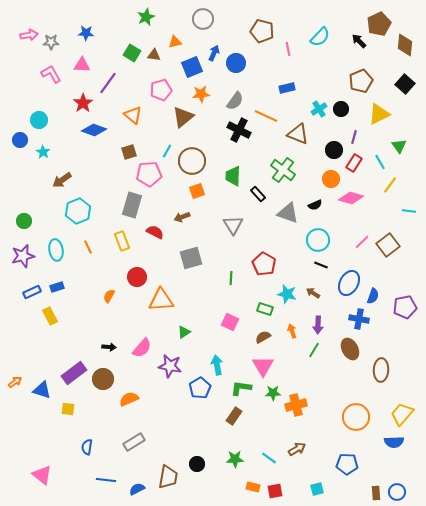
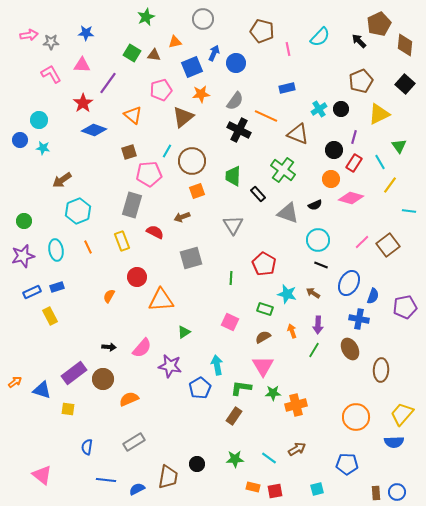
cyan star at (43, 152): moved 4 px up; rotated 24 degrees counterclockwise
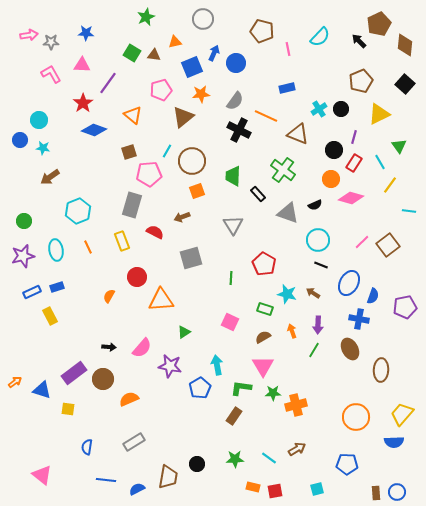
brown arrow at (62, 180): moved 12 px left, 3 px up
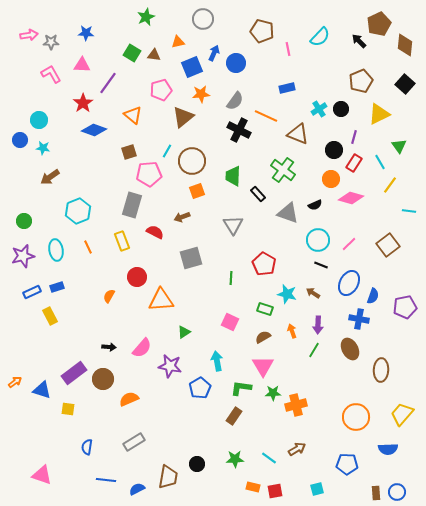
orange triangle at (175, 42): moved 3 px right
pink line at (362, 242): moved 13 px left, 2 px down
cyan arrow at (217, 365): moved 4 px up
blue semicircle at (394, 442): moved 6 px left, 7 px down
pink triangle at (42, 475): rotated 20 degrees counterclockwise
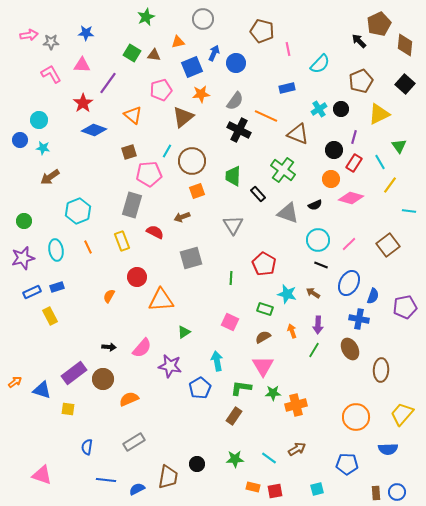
cyan semicircle at (320, 37): moved 27 px down
purple star at (23, 256): moved 2 px down
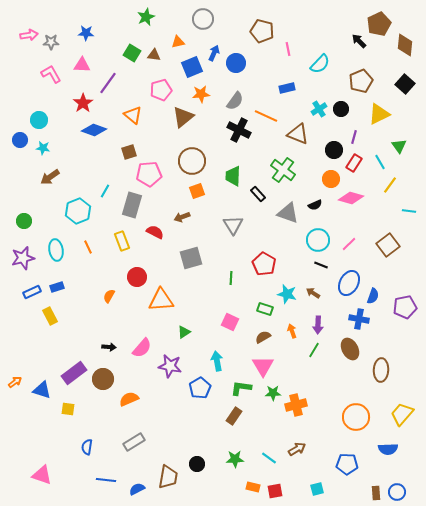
cyan line at (167, 151): moved 62 px left, 40 px down
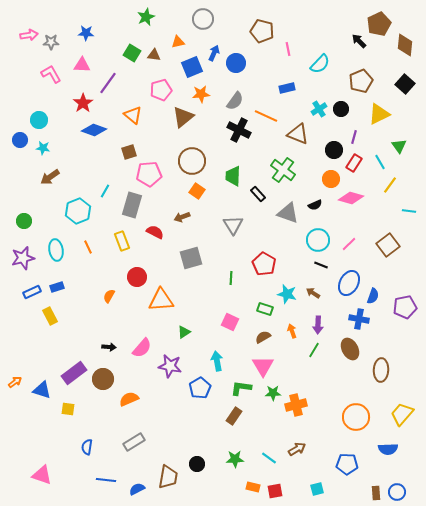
orange square at (197, 191): rotated 35 degrees counterclockwise
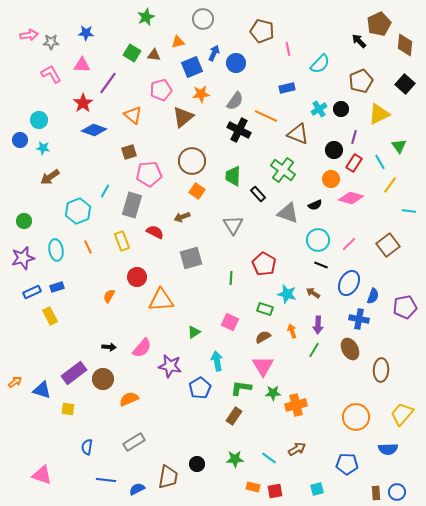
green triangle at (184, 332): moved 10 px right
